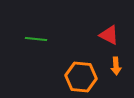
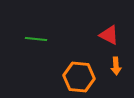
orange hexagon: moved 2 px left
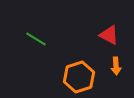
green line: rotated 25 degrees clockwise
orange hexagon: rotated 24 degrees counterclockwise
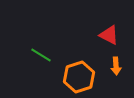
green line: moved 5 px right, 16 px down
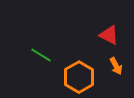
orange arrow: rotated 24 degrees counterclockwise
orange hexagon: rotated 12 degrees counterclockwise
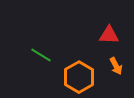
red triangle: rotated 25 degrees counterclockwise
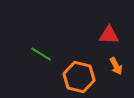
green line: moved 1 px up
orange hexagon: rotated 16 degrees counterclockwise
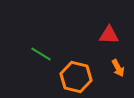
orange arrow: moved 2 px right, 2 px down
orange hexagon: moved 3 px left
